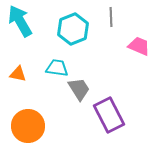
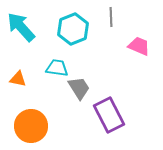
cyan arrow: moved 1 px right, 6 px down; rotated 12 degrees counterclockwise
orange triangle: moved 5 px down
gray trapezoid: moved 1 px up
orange circle: moved 3 px right
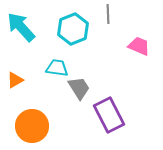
gray line: moved 3 px left, 3 px up
orange triangle: moved 3 px left, 1 px down; rotated 42 degrees counterclockwise
orange circle: moved 1 px right
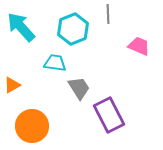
cyan trapezoid: moved 2 px left, 5 px up
orange triangle: moved 3 px left, 5 px down
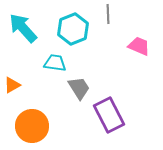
cyan arrow: moved 2 px right, 1 px down
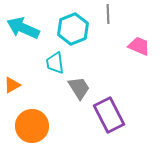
cyan arrow: rotated 24 degrees counterclockwise
cyan trapezoid: rotated 105 degrees counterclockwise
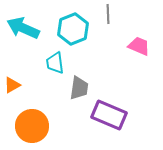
gray trapezoid: rotated 40 degrees clockwise
purple rectangle: rotated 40 degrees counterclockwise
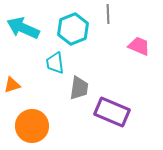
orange triangle: rotated 12 degrees clockwise
purple rectangle: moved 3 px right, 3 px up
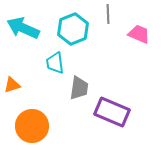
pink trapezoid: moved 12 px up
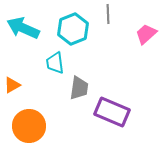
pink trapezoid: moved 7 px right; rotated 65 degrees counterclockwise
orange triangle: rotated 12 degrees counterclockwise
orange circle: moved 3 px left
